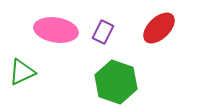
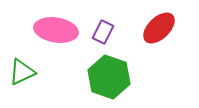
green hexagon: moved 7 px left, 5 px up
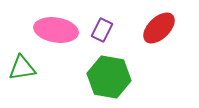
purple rectangle: moved 1 px left, 2 px up
green triangle: moved 4 px up; rotated 16 degrees clockwise
green hexagon: rotated 9 degrees counterclockwise
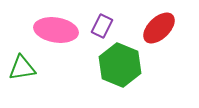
purple rectangle: moved 4 px up
green hexagon: moved 11 px right, 12 px up; rotated 12 degrees clockwise
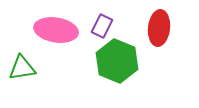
red ellipse: rotated 40 degrees counterclockwise
green hexagon: moved 3 px left, 4 px up
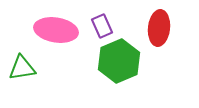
purple rectangle: rotated 50 degrees counterclockwise
green hexagon: moved 2 px right; rotated 15 degrees clockwise
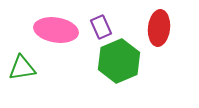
purple rectangle: moved 1 px left, 1 px down
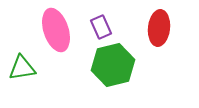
pink ellipse: rotated 63 degrees clockwise
green hexagon: moved 6 px left, 4 px down; rotated 9 degrees clockwise
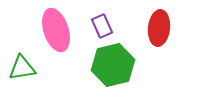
purple rectangle: moved 1 px right, 1 px up
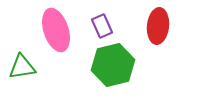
red ellipse: moved 1 px left, 2 px up
green triangle: moved 1 px up
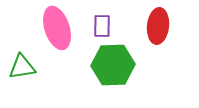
purple rectangle: rotated 25 degrees clockwise
pink ellipse: moved 1 px right, 2 px up
green hexagon: rotated 12 degrees clockwise
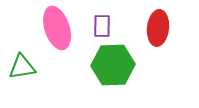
red ellipse: moved 2 px down
